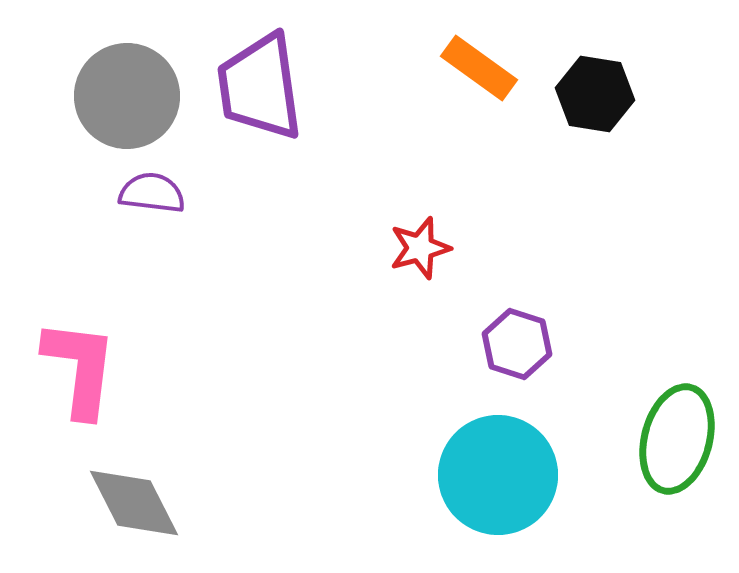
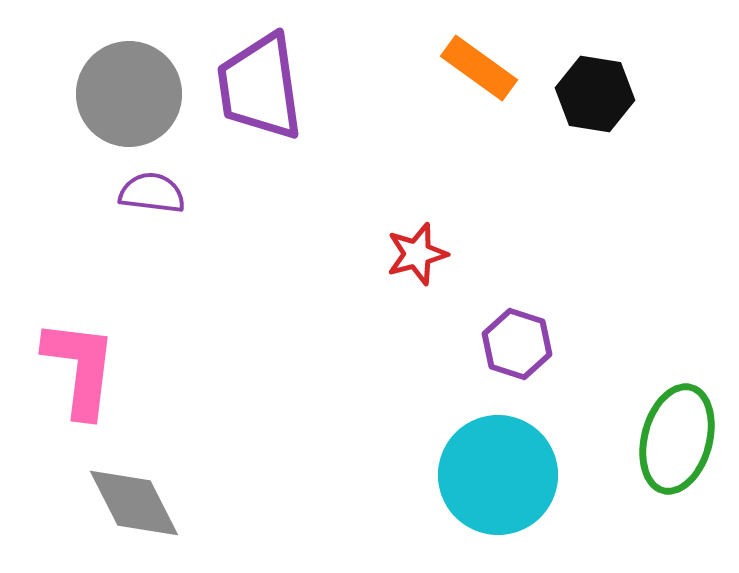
gray circle: moved 2 px right, 2 px up
red star: moved 3 px left, 6 px down
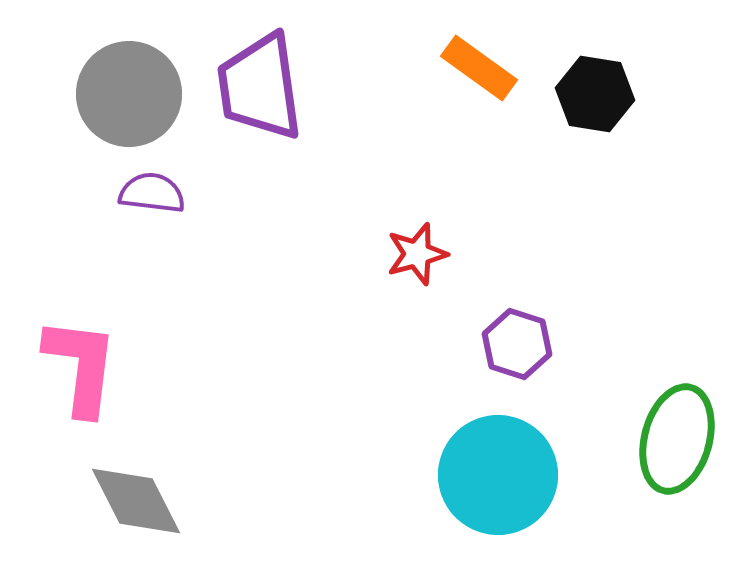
pink L-shape: moved 1 px right, 2 px up
gray diamond: moved 2 px right, 2 px up
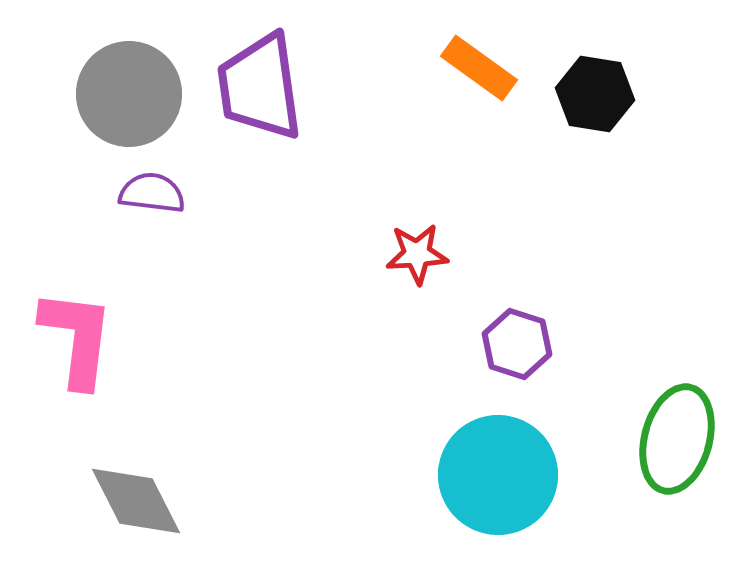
red star: rotated 12 degrees clockwise
pink L-shape: moved 4 px left, 28 px up
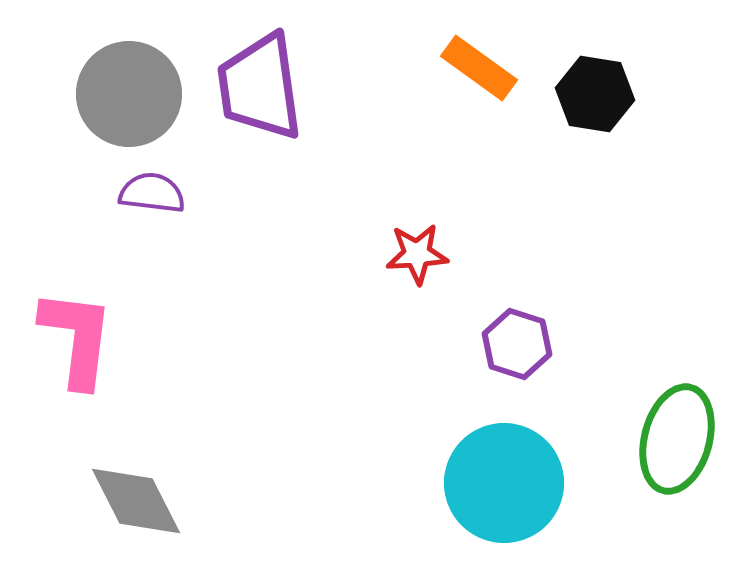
cyan circle: moved 6 px right, 8 px down
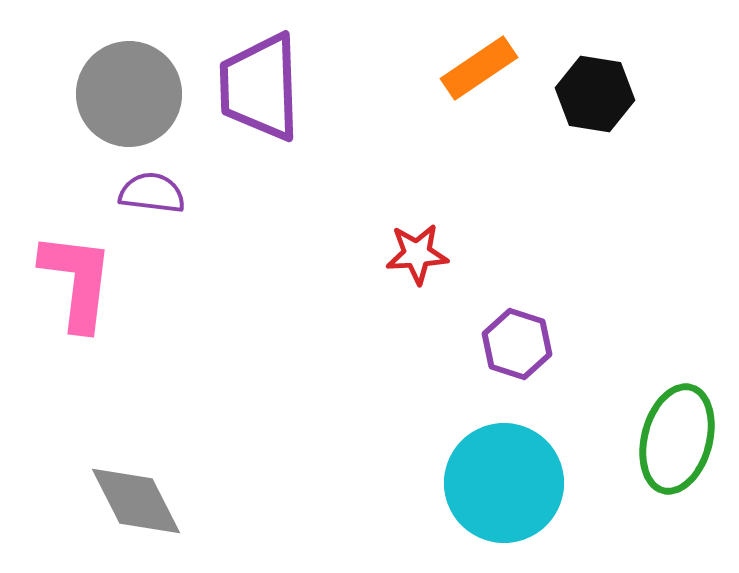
orange rectangle: rotated 70 degrees counterclockwise
purple trapezoid: rotated 6 degrees clockwise
pink L-shape: moved 57 px up
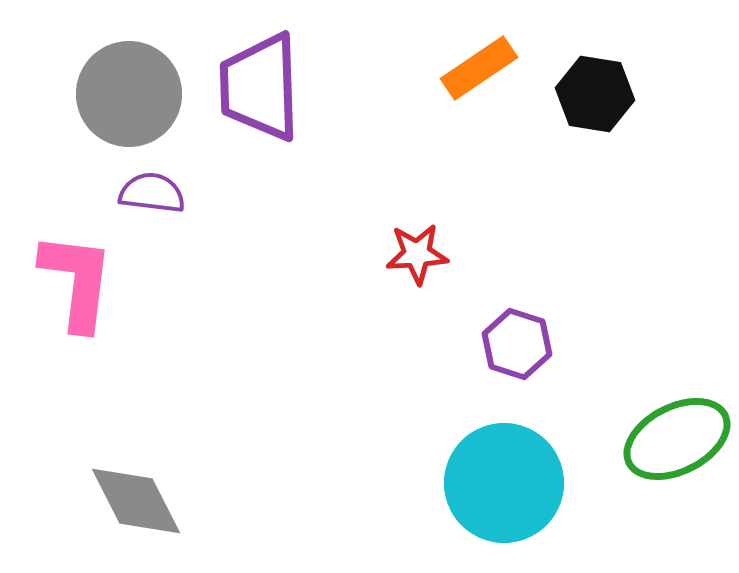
green ellipse: rotated 48 degrees clockwise
